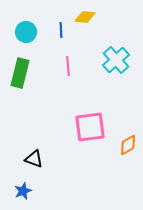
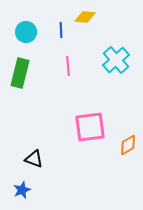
blue star: moved 1 px left, 1 px up
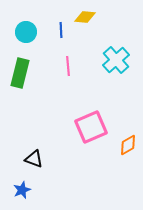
pink square: moved 1 px right; rotated 16 degrees counterclockwise
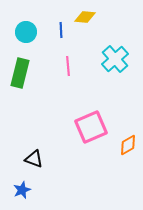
cyan cross: moved 1 px left, 1 px up
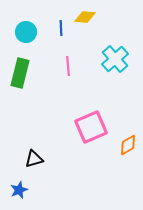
blue line: moved 2 px up
black triangle: rotated 36 degrees counterclockwise
blue star: moved 3 px left
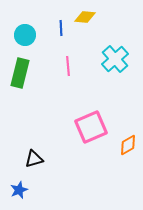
cyan circle: moved 1 px left, 3 px down
